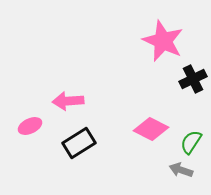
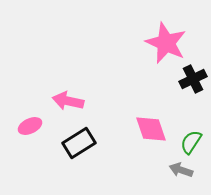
pink star: moved 3 px right, 2 px down
pink arrow: rotated 16 degrees clockwise
pink diamond: rotated 44 degrees clockwise
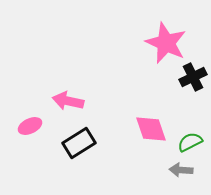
black cross: moved 2 px up
green semicircle: moved 1 px left; rotated 30 degrees clockwise
gray arrow: rotated 15 degrees counterclockwise
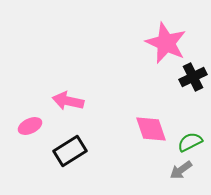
black rectangle: moved 9 px left, 8 px down
gray arrow: rotated 40 degrees counterclockwise
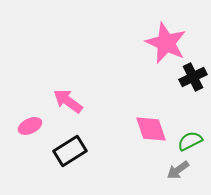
pink arrow: rotated 24 degrees clockwise
green semicircle: moved 1 px up
gray arrow: moved 3 px left
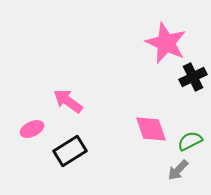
pink ellipse: moved 2 px right, 3 px down
gray arrow: rotated 10 degrees counterclockwise
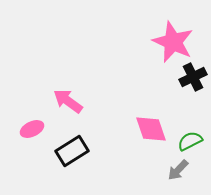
pink star: moved 7 px right, 1 px up
black rectangle: moved 2 px right
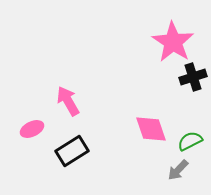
pink star: rotated 9 degrees clockwise
black cross: rotated 8 degrees clockwise
pink arrow: rotated 24 degrees clockwise
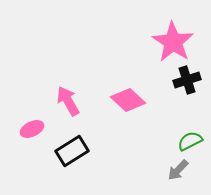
black cross: moved 6 px left, 3 px down
pink diamond: moved 23 px left, 29 px up; rotated 28 degrees counterclockwise
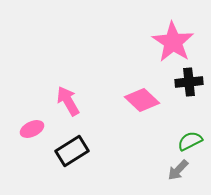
black cross: moved 2 px right, 2 px down; rotated 12 degrees clockwise
pink diamond: moved 14 px right
